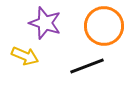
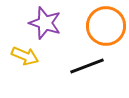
orange circle: moved 2 px right
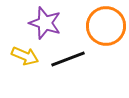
black line: moved 19 px left, 7 px up
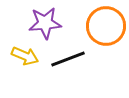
purple star: rotated 24 degrees counterclockwise
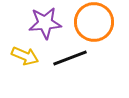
orange circle: moved 12 px left, 4 px up
black line: moved 2 px right, 1 px up
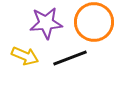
purple star: moved 1 px right
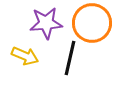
orange circle: moved 2 px left, 1 px down
black line: rotated 56 degrees counterclockwise
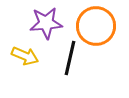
orange circle: moved 4 px right, 3 px down
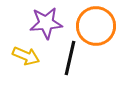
yellow arrow: moved 1 px right
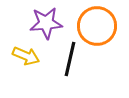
orange circle: moved 1 px right
black line: moved 1 px down
